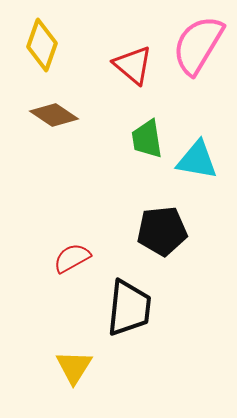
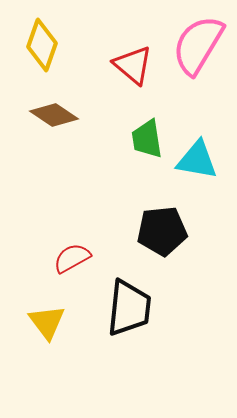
yellow triangle: moved 27 px left, 45 px up; rotated 9 degrees counterclockwise
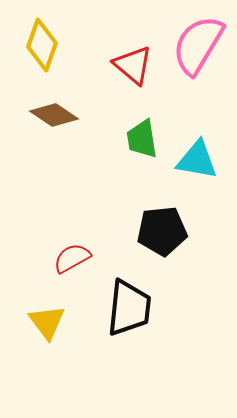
green trapezoid: moved 5 px left
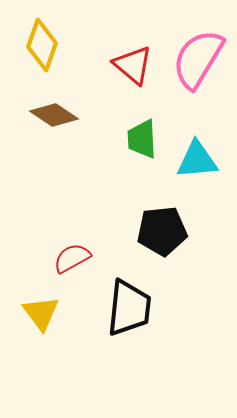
pink semicircle: moved 14 px down
green trapezoid: rotated 6 degrees clockwise
cyan triangle: rotated 15 degrees counterclockwise
yellow triangle: moved 6 px left, 9 px up
